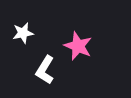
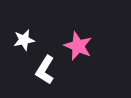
white star: moved 1 px right, 7 px down
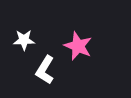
white star: rotated 10 degrees clockwise
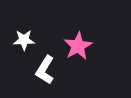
pink star: rotated 20 degrees clockwise
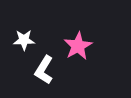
white L-shape: moved 1 px left
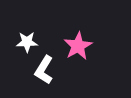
white star: moved 3 px right, 2 px down
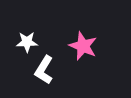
pink star: moved 5 px right; rotated 20 degrees counterclockwise
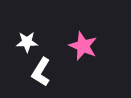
white L-shape: moved 3 px left, 2 px down
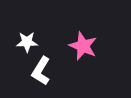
white L-shape: moved 1 px up
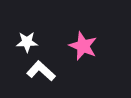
white L-shape: rotated 100 degrees clockwise
